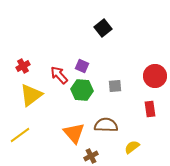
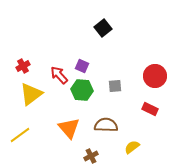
yellow triangle: moved 1 px up
red rectangle: rotated 56 degrees counterclockwise
orange triangle: moved 5 px left, 5 px up
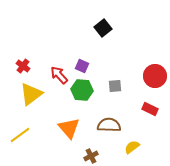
red cross: rotated 24 degrees counterclockwise
brown semicircle: moved 3 px right
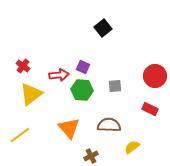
purple square: moved 1 px right, 1 px down
red arrow: rotated 126 degrees clockwise
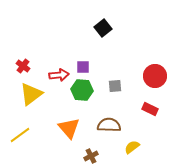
purple square: rotated 24 degrees counterclockwise
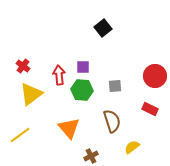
red arrow: rotated 90 degrees counterclockwise
brown semicircle: moved 3 px right, 4 px up; rotated 70 degrees clockwise
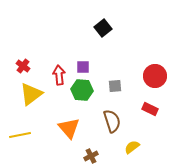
yellow line: rotated 25 degrees clockwise
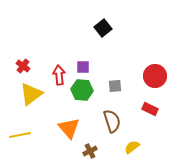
brown cross: moved 1 px left, 5 px up
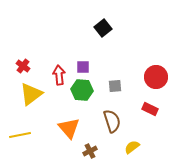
red circle: moved 1 px right, 1 px down
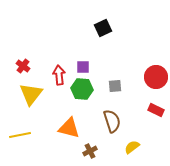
black square: rotated 12 degrees clockwise
green hexagon: moved 1 px up
yellow triangle: rotated 15 degrees counterclockwise
red rectangle: moved 6 px right, 1 px down
orange triangle: rotated 35 degrees counterclockwise
